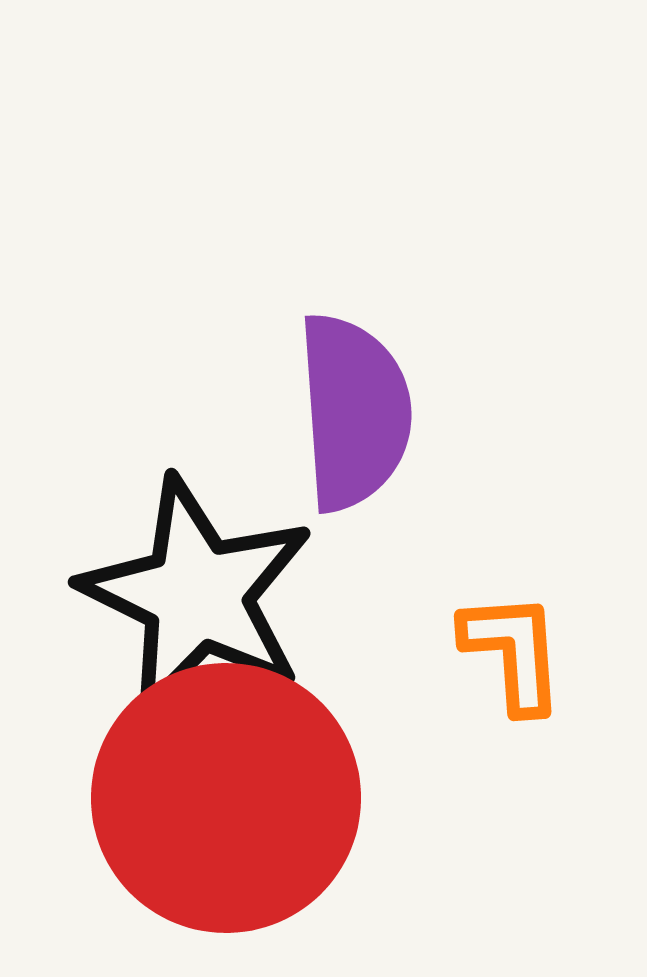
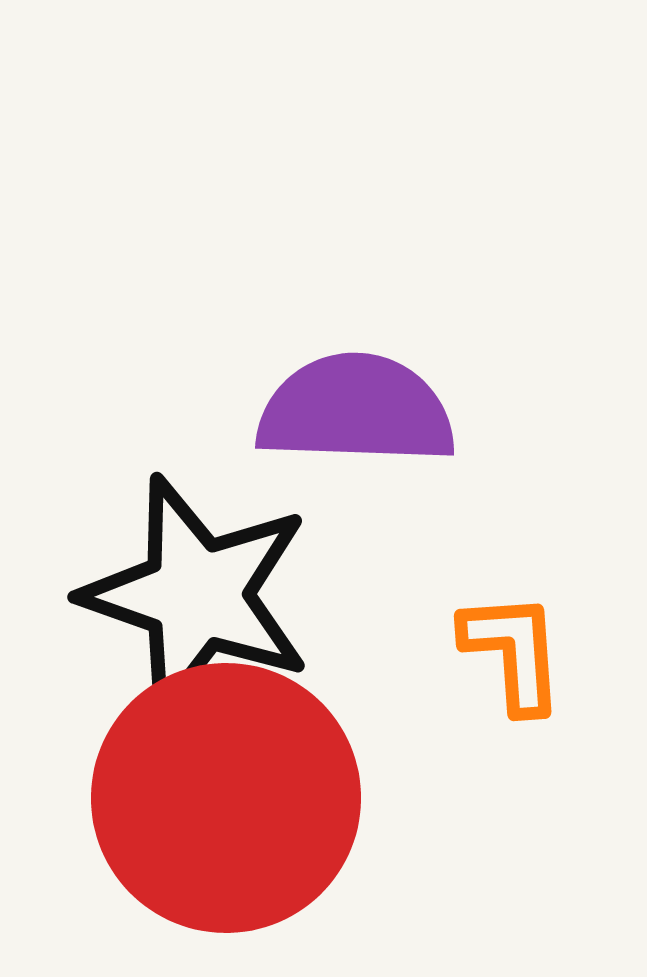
purple semicircle: moved 2 px right, 2 px up; rotated 84 degrees counterclockwise
black star: rotated 7 degrees counterclockwise
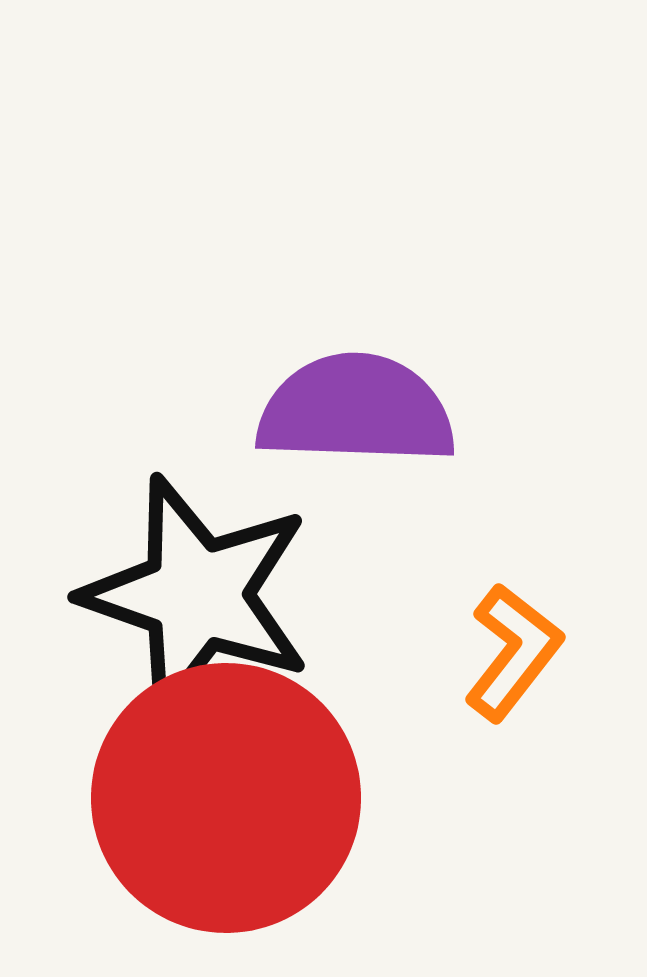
orange L-shape: rotated 42 degrees clockwise
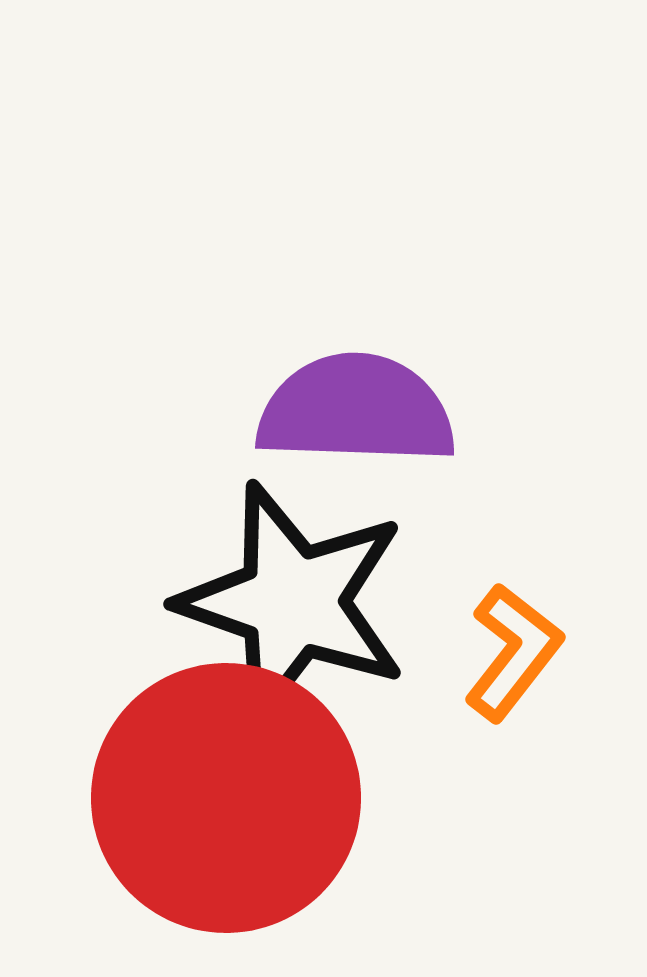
black star: moved 96 px right, 7 px down
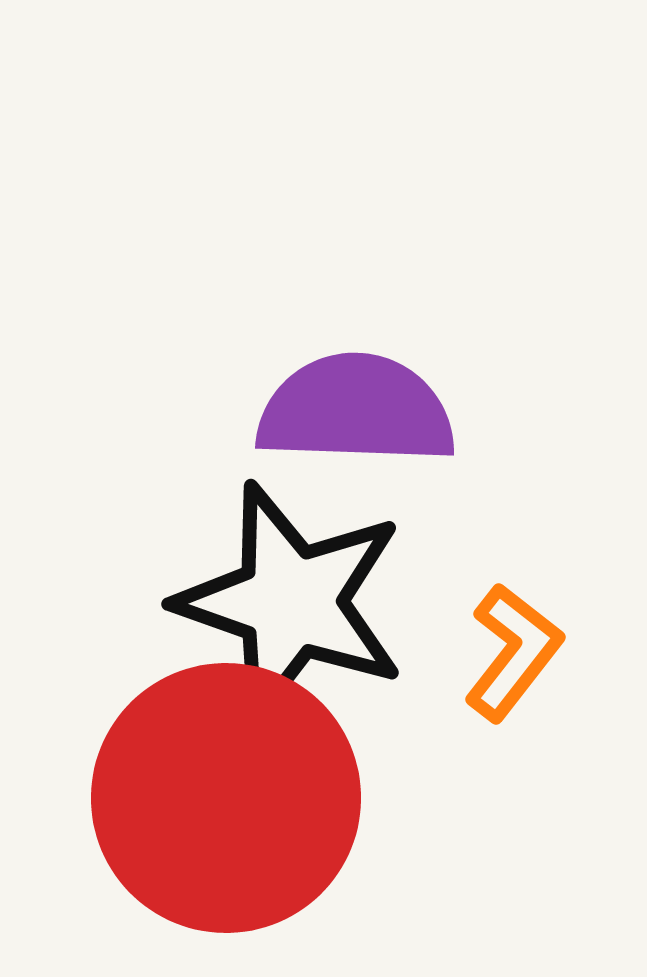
black star: moved 2 px left
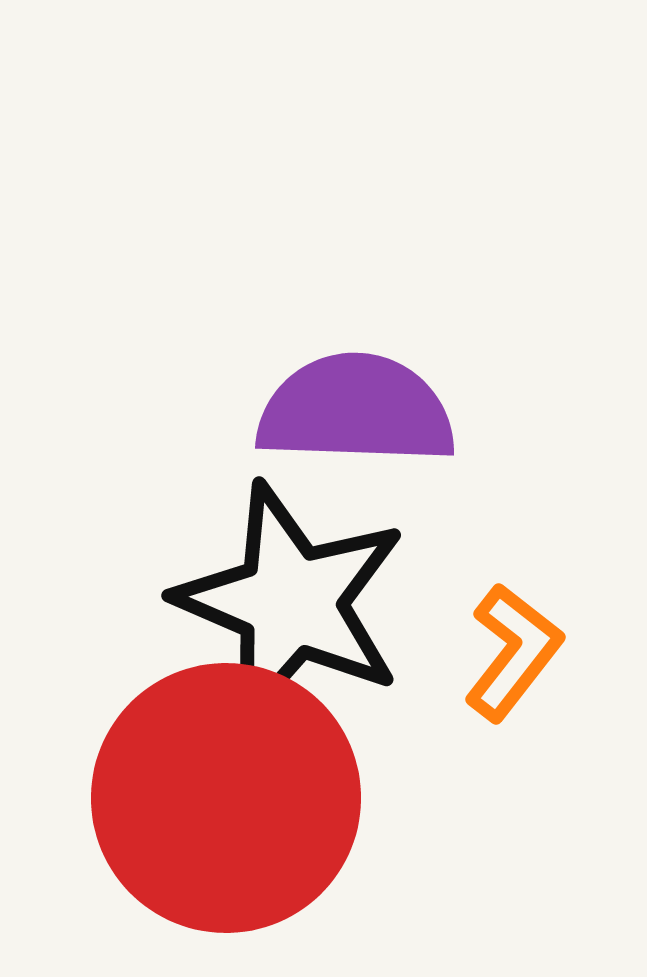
black star: rotated 4 degrees clockwise
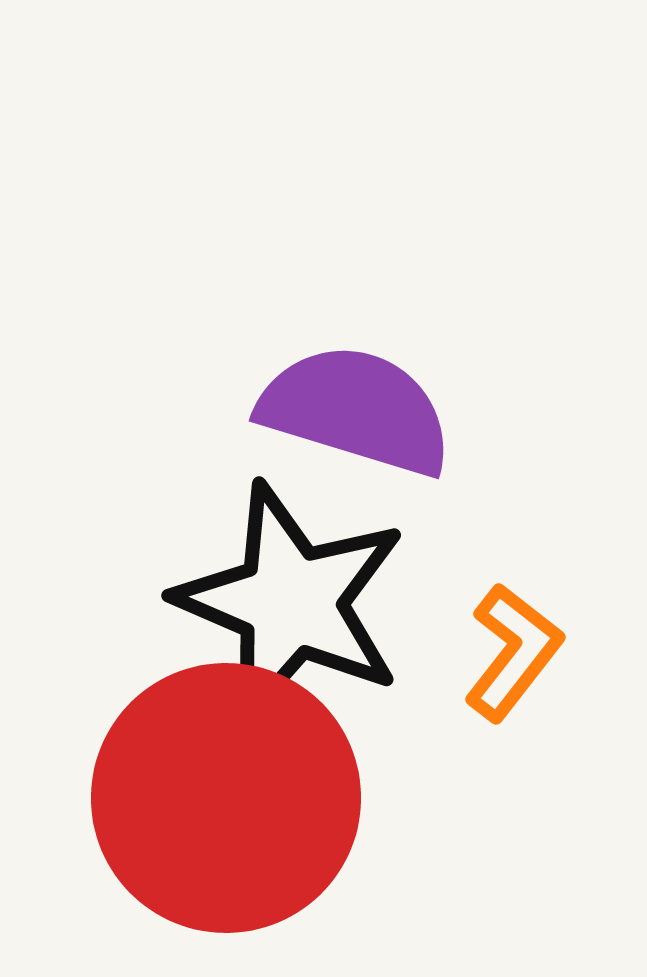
purple semicircle: rotated 15 degrees clockwise
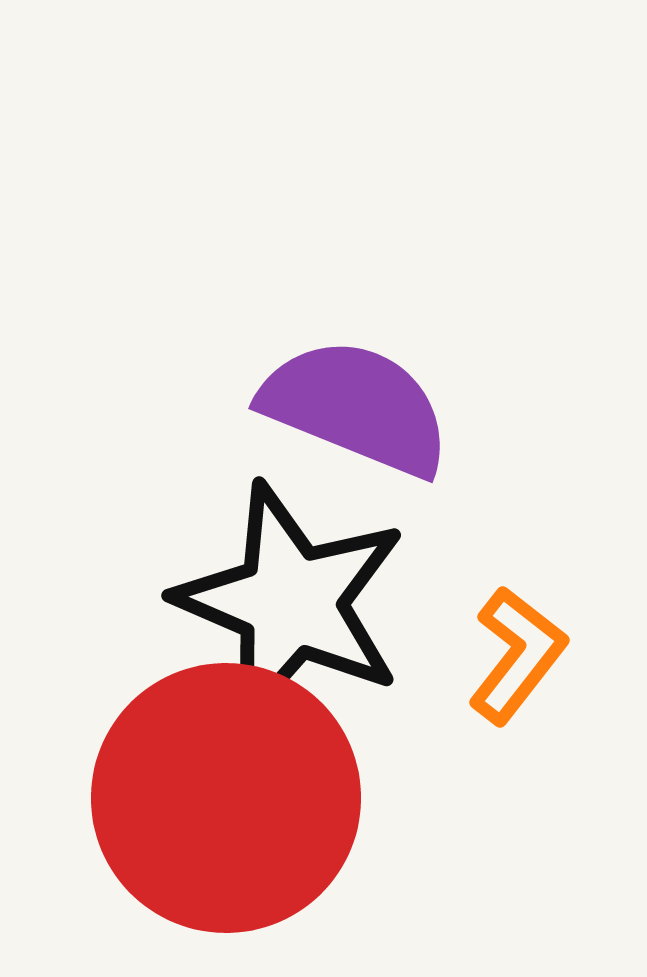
purple semicircle: moved 3 px up; rotated 5 degrees clockwise
orange L-shape: moved 4 px right, 3 px down
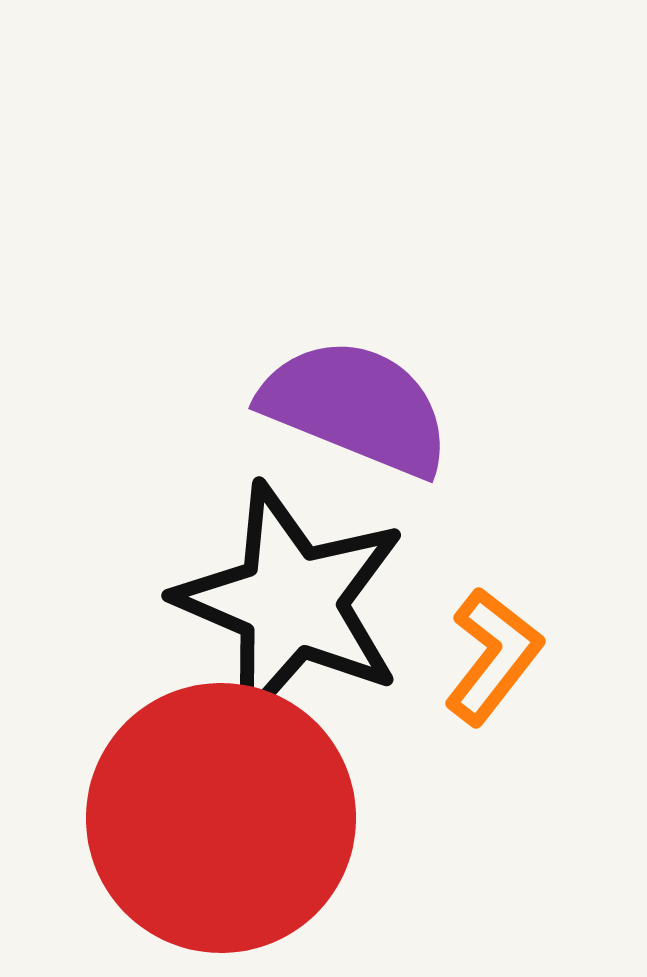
orange L-shape: moved 24 px left, 1 px down
red circle: moved 5 px left, 20 px down
